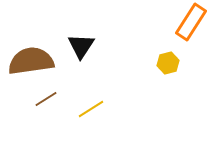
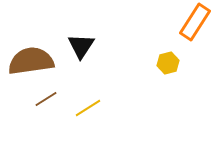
orange rectangle: moved 4 px right
yellow line: moved 3 px left, 1 px up
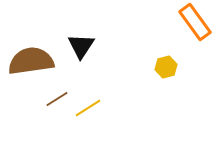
orange rectangle: rotated 69 degrees counterclockwise
yellow hexagon: moved 2 px left, 4 px down
brown line: moved 11 px right
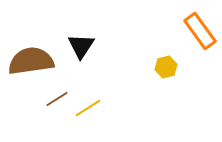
orange rectangle: moved 5 px right, 9 px down
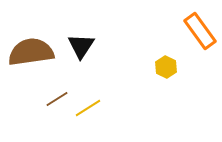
brown semicircle: moved 9 px up
yellow hexagon: rotated 20 degrees counterclockwise
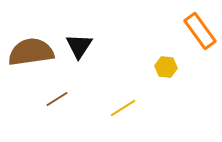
black triangle: moved 2 px left
yellow hexagon: rotated 20 degrees counterclockwise
yellow line: moved 35 px right
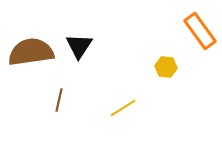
brown line: moved 2 px right, 1 px down; rotated 45 degrees counterclockwise
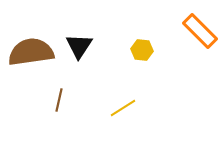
orange rectangle: rotated 9 degrees counterclockwise
yellow hexagon: moved 24 px left, 17 px up
